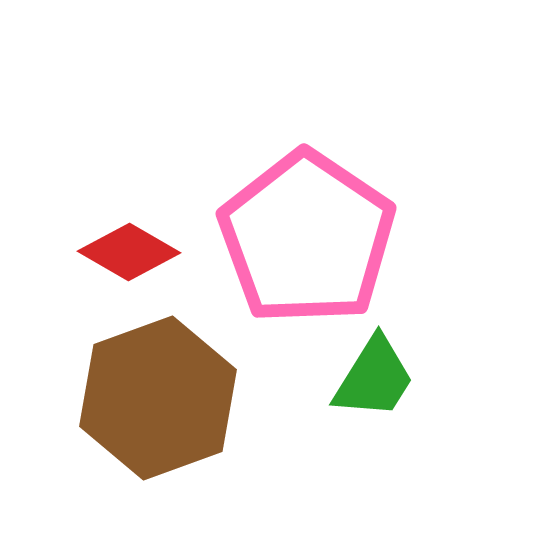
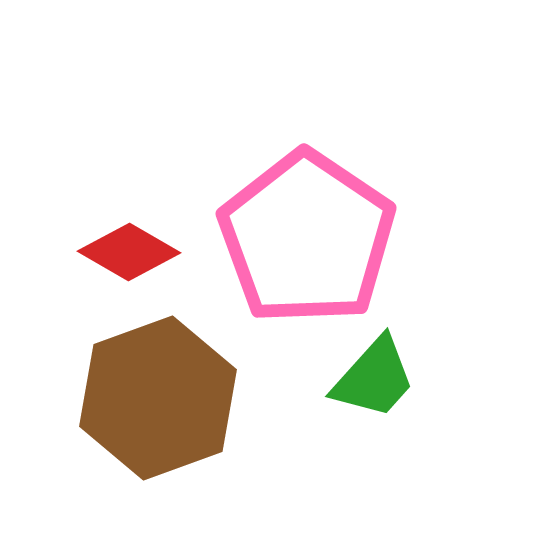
green trapezoid: rotated 10 degrees clockwise
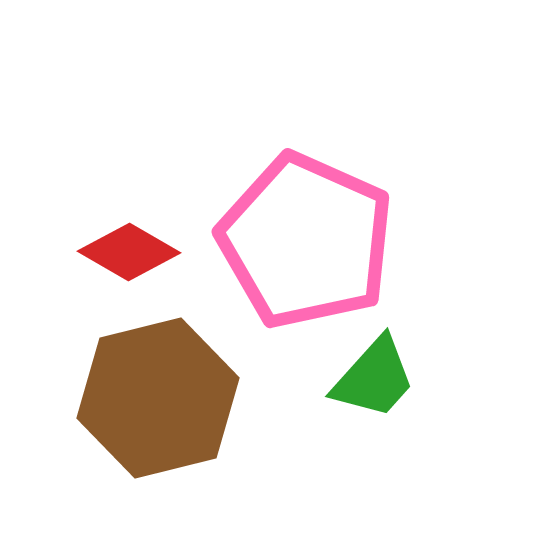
pink pentagon: moved 1 px left, 3 px down; rotated 10 degrees counterclockwise
brown hexagon: rotated 6 degrees clockwise
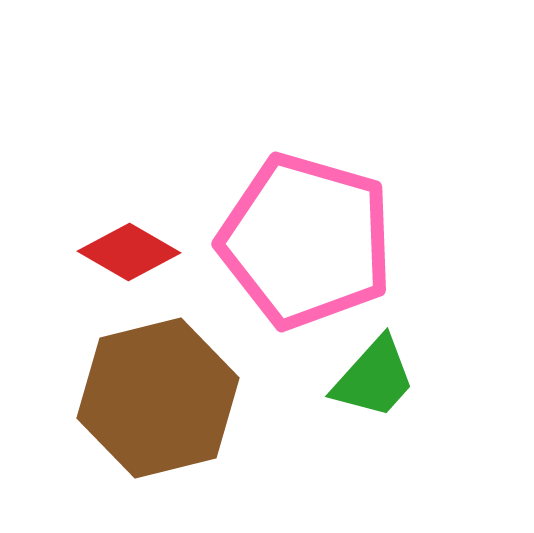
pink pentagon: rotated 8 degrees counterclockwise
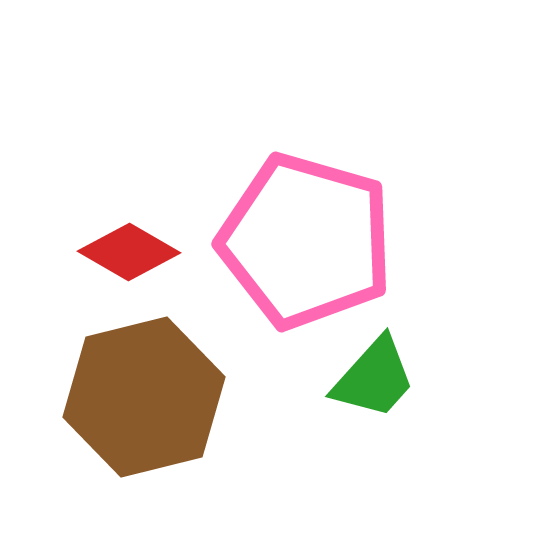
brown hexagon: moved 14 px left, 1 px up
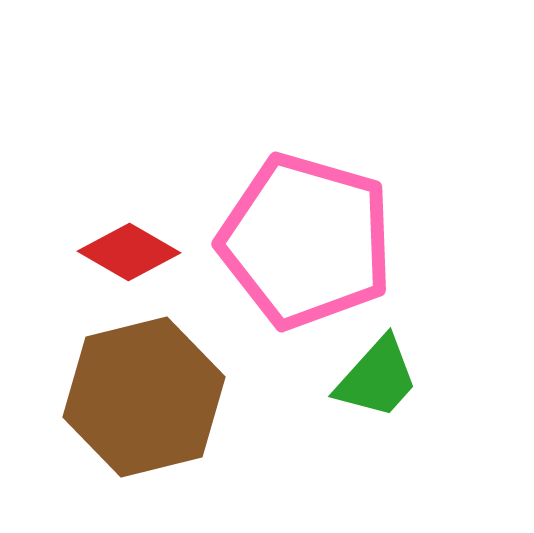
green trapezoid: moved 3 px right
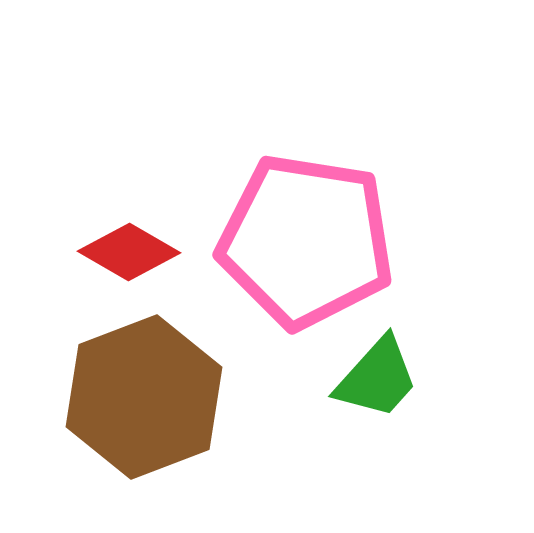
pink pentagon: rotated 7 degrees counterclockwise
brown hexagon: rotated 7 degrees counterclockwise
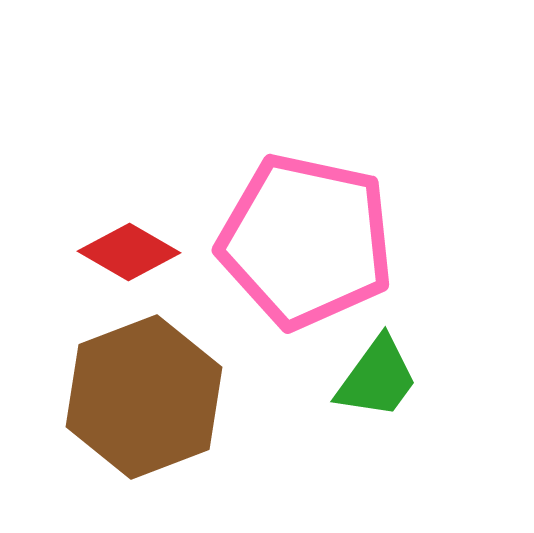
pink pentagon: rotated 3 degrees clockwise
green trapezoid: rotated 6 degrees counterclockwise
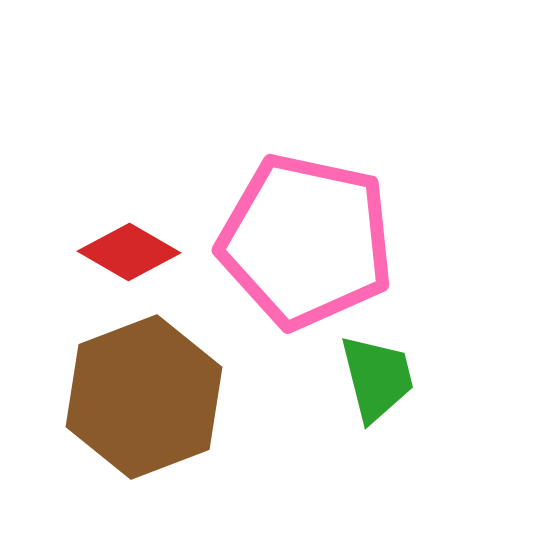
green trapezoid: rotated 50 degrees counterclockwise
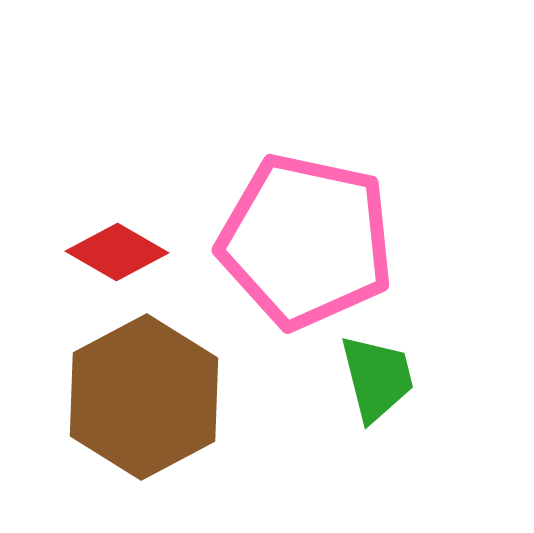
red diamond: moved 12 px left
brown hexagon: rotated 7 degrees counterclockwise
